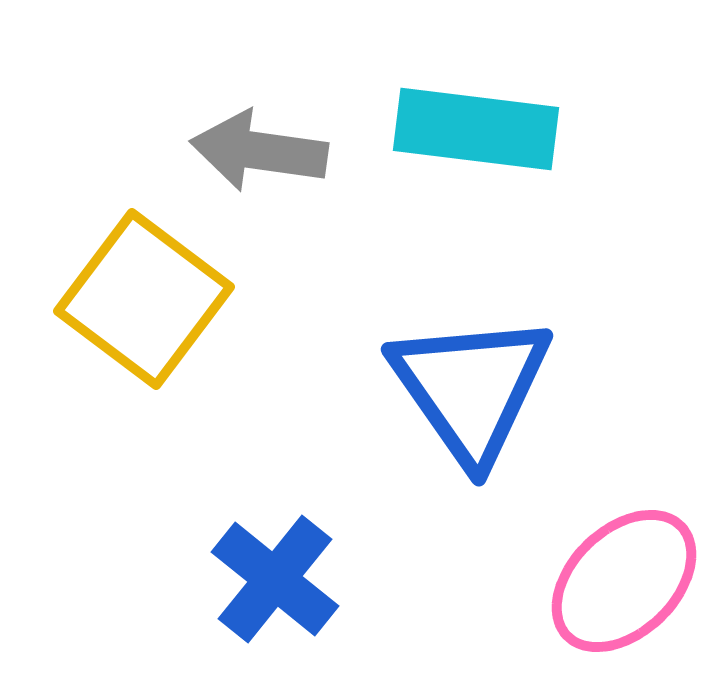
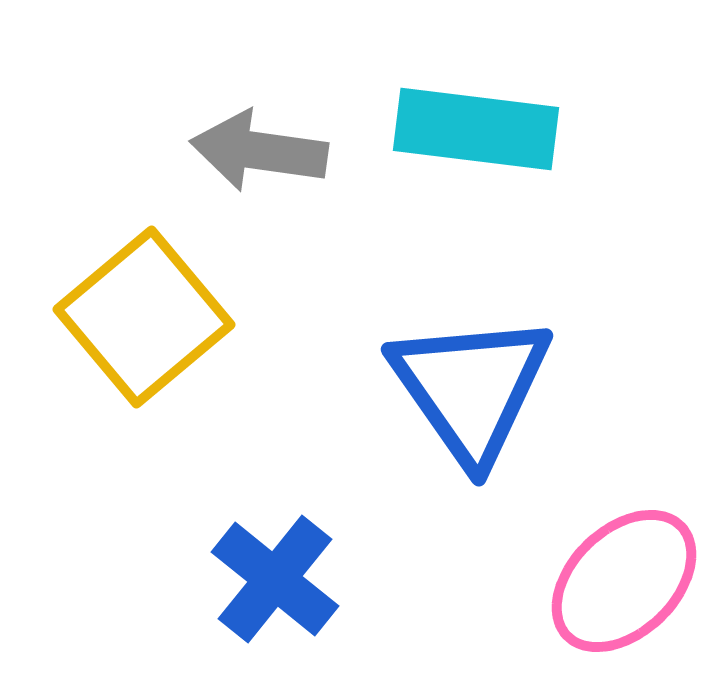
yellow square: moved 18 px down; rotated 13 degrees clockwise
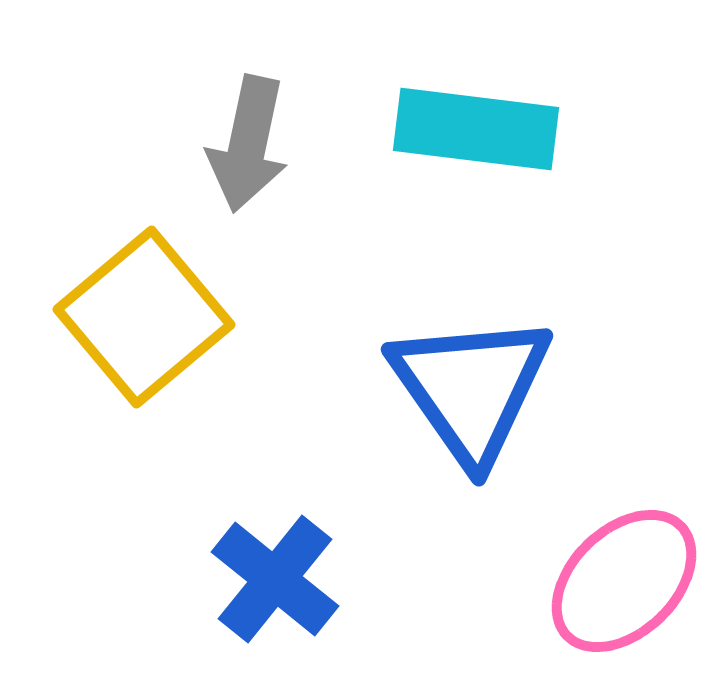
gray arrow: moved 11 px left, 7 px up; rotated 86 degrees counterclockwise
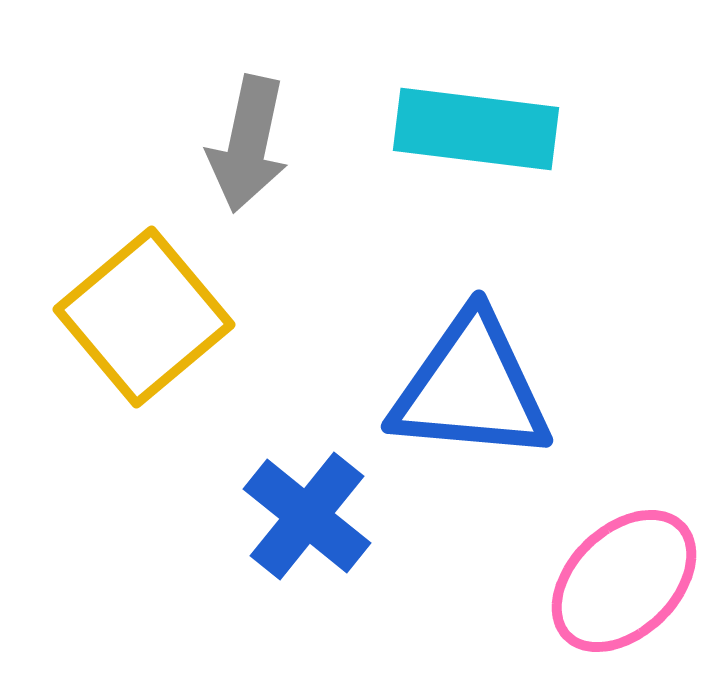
blue triangle: rotated 50 degrees counterclockwise
blue cross: moved 32 px right, 63 px up
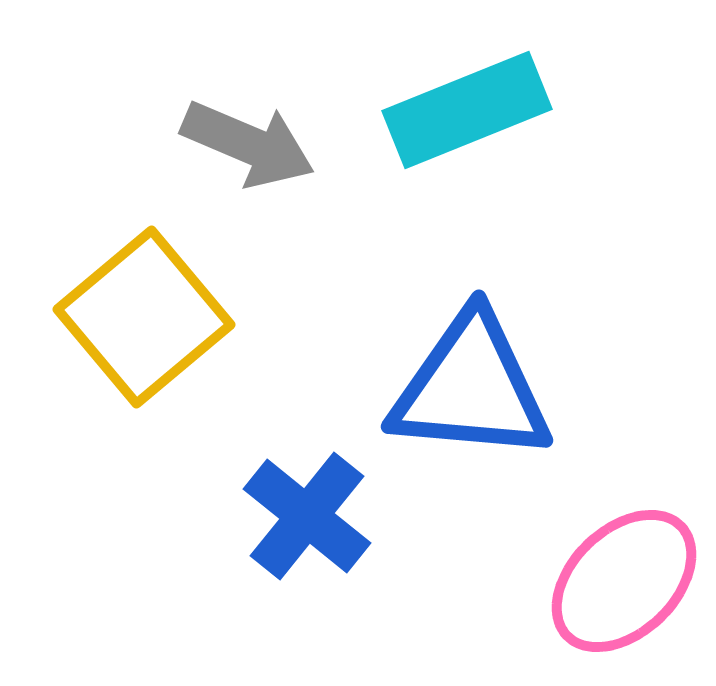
cyan rectangle: moved 9 px left, 19 px up; rotated 29 degrees counterclockwise
gray arrow: rotated 79 degrees counterclockwise
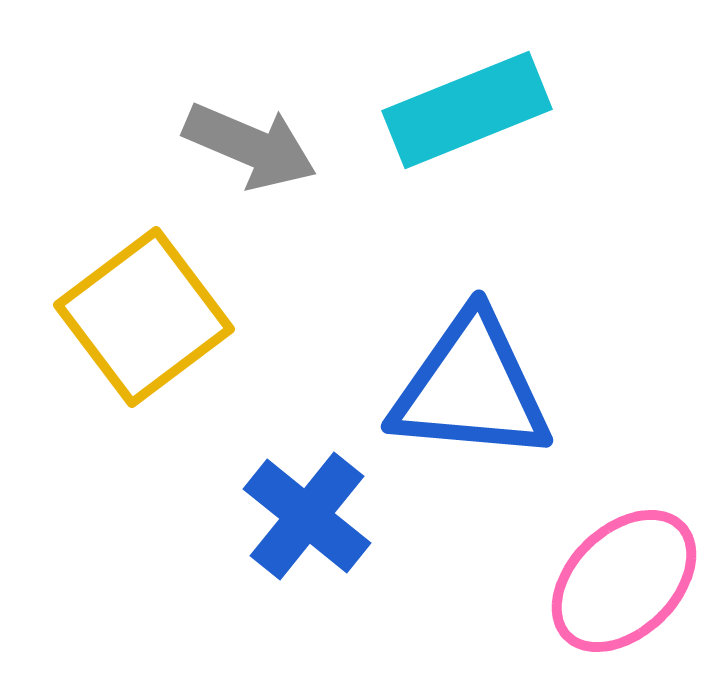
gray arrow: moved 2 px right, 2 px down
yellow square: rotated 3 degrees clockwise
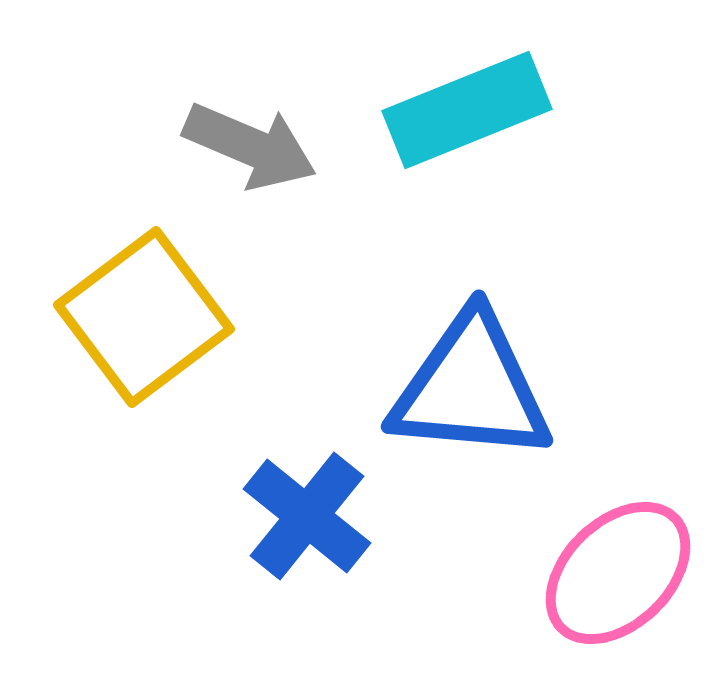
pink ellipse: moved 6 px left, 8 px up
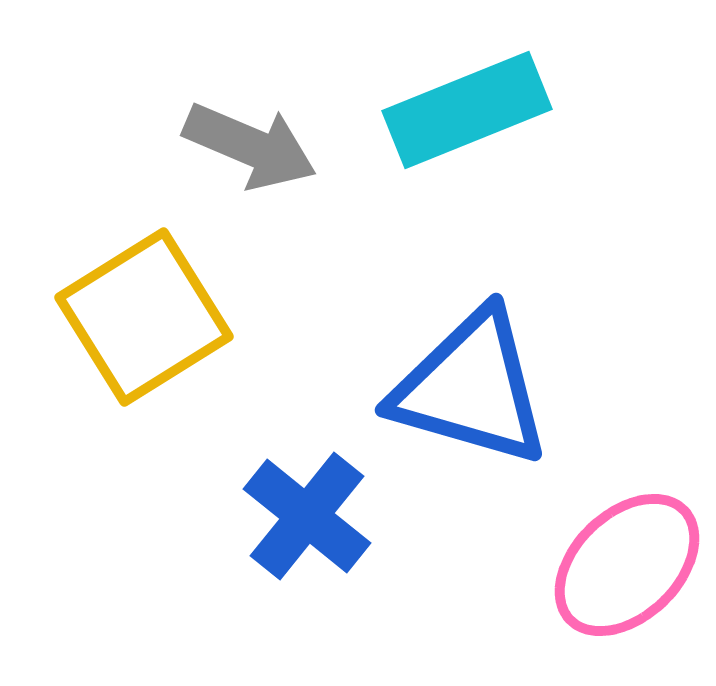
yellow square: rotated 5 degrees clockwise
blue triangle: rotated 11 degrees clockwise
pink ellipse: moved 9 px right, 8 px up
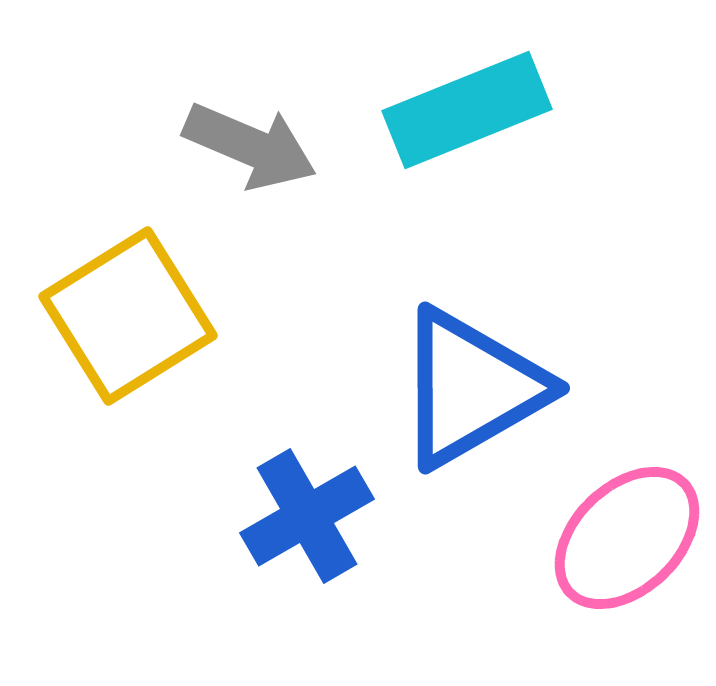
yellow square: moved 16 px left, 1 px up
blue triangle: rotated 46 degrees counterclockwise
blue cross: rotated 21 degrees clockwise
pink ellipse: moved 27 px up
